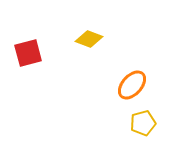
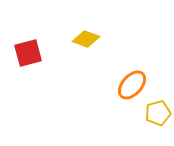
yellow diamond: moved 3 px left
yellow pentagon: moved 15 px right, 10 px up
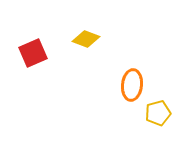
red square: moved 5 px right; rotated 8 degrees counterclockwise
orange ellipse: rotated 36 degrees counterclockwise
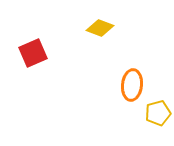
yellow diamond: moved 14 px right, 11 px up
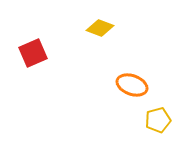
orange ellipse: rotated 76 degrees counterclockwise
yellow pentagon: moved 7 px down
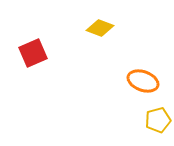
orange ellipse: moved 11 px right, 4 px up
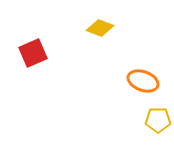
yellow pentagon: rotated 15 degrees clockwise
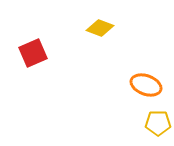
orange ellipse: moved 3 px right, 4 px down
yellow pentagon: moved 3 px down
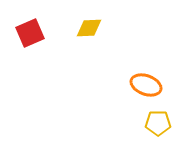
yellow diamond: moved 11 px left; rotated 24 degrees counterclockwise
red square: moved 3 px left, 20 px up
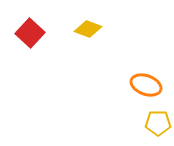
yellow diamond: moved 1 px left, 1 px down; rotated 24 degrees clockwise
red square: rotated 24 degrees counterclockwise
